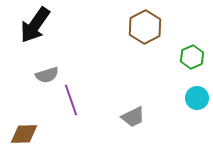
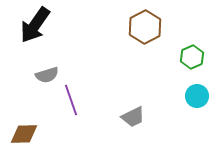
cyan circle: moved 2 px up
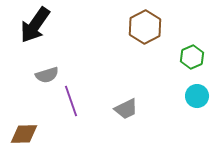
purple line: moved 1 px down
gray trapezoid: moved 7 px left, 8 px up
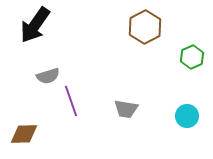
gray semicircle: moved 1 px right, 1 px down
cyan circle: moved 10 px left, 20 px down
gray trapezoid: rotated 35 degrees clockwise
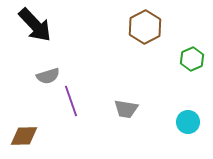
black arrow: rotated 78 degrees counterclockwise
green hexagon: moved 2 px down
cyan circle: moved 1 px right, 6 px down
brown diamond: moved 2 px down
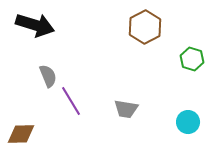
black arrow: rotated 30 degrees counterclockwise
green hexagon: rotated 20 degrees counterclockwise
gray semicircle: rotated 95 degrees counterclockwise
purple line: rotated 12 degrees counterclockwise
brown diamond: moved 3 px left, 2 px up
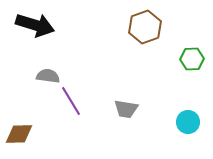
brown hexagon: rotated 8 degrees clockwise
green hexagon: rotated 20 degrees counterclockwise
gray semicircle: rotated 60 degrees counterclockwise
brown diamond: moved 2 px left
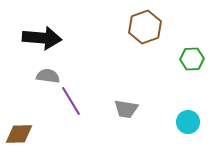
black arrow: moved 7 px right, 13 px down; rotated 12 degrees counterclockwise
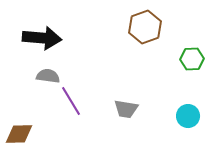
cyan circle: moved 6 px up
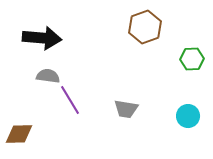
purple line: moved 1 px left, 1 px up
